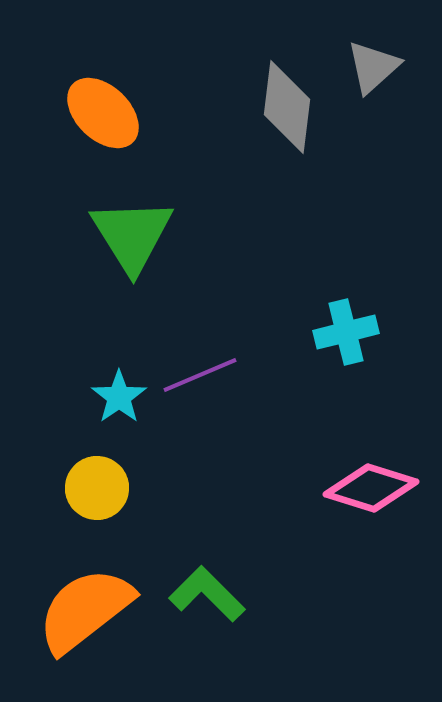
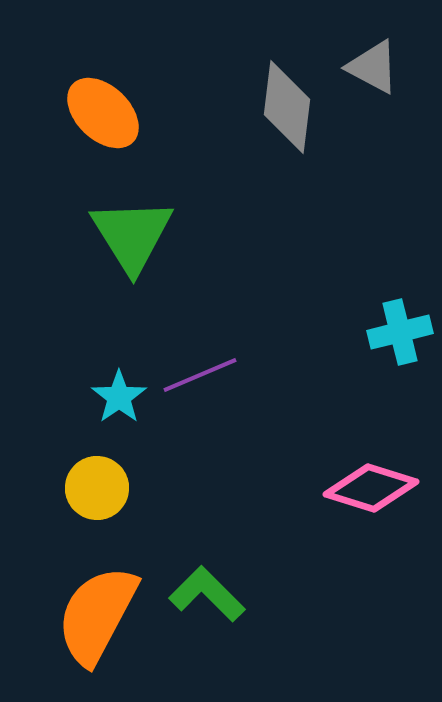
gray triangle: rotated 50 degrees counterclockwise
cyan cross: moved 54 px right
orange semicircle: moved 12 px right, 5 px down; rotated 24 degrees counterclockwise
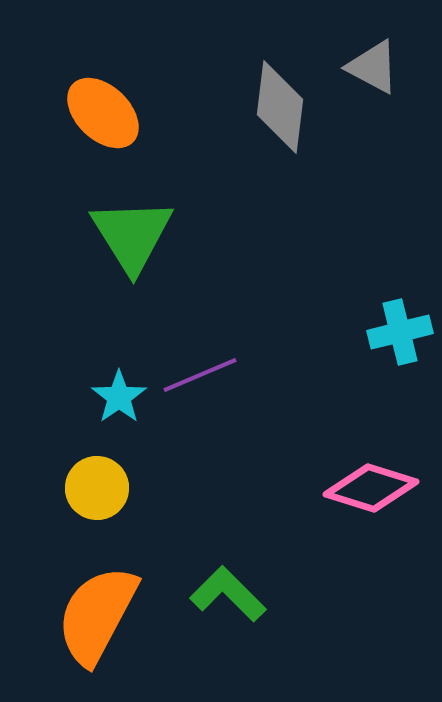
gray diamond: moved 7 px left
green L-shape: moved 21 px right
